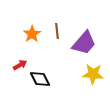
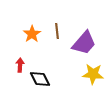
red arrow: rotated 56 degrees counterclockwise
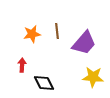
orange star: rotated 24 degrees clockwise
red arrow: moved 2 px right
yellow star: moved 3 px down
black diamond: moved 4 px right, 4 px down
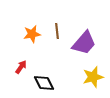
red arrow: moved 1 px left, 2 px down; rotated 32 degrees clockwise
yellow star: rotated 20 degrees counterclockwise
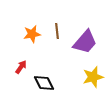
purple trapezoid: moved 1 px right, 1 px up
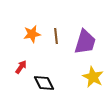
brown line: moved 1 px left, 5 px down
purple trapezoid: rotated 24 degrees counterclockwise
yellow star: rotated 30 degrees counterclockwise
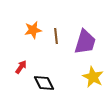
orange star: moved 1 px right, 4 px up
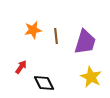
yellow star: moved 2 px left
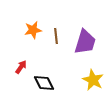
yellow star: moved 2 px right, 3 px down
